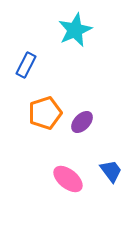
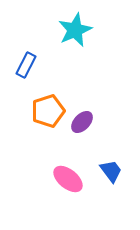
orange pentagon: moved 3 px right, 2 px up
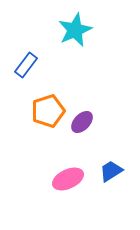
blue rectangle: rotated 10 degrees clockwise
blue trapezoid: rotated 85 degrees counterclockwise
pink ellipse: rotated 64 degrees counterclockwise
